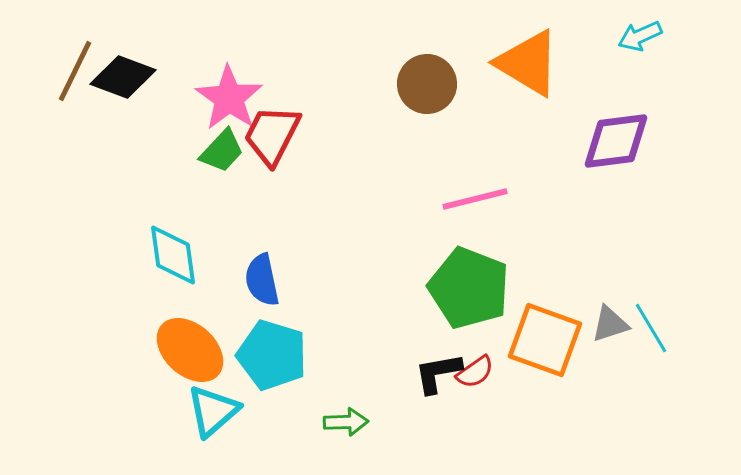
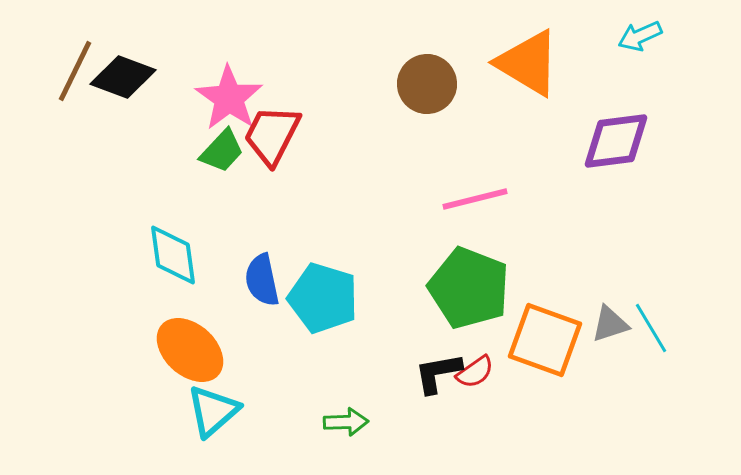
cyan pentagon: moved 51 px right, 57 px up
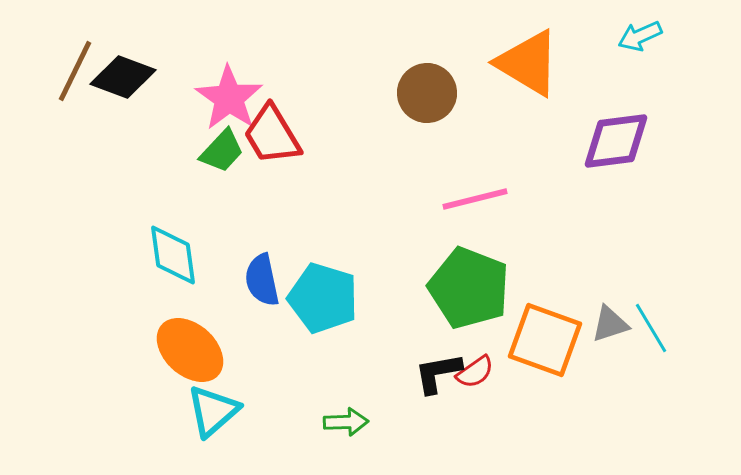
brown circle: moved 9 px down
red trapezoid: rotated 58 degrees counterclockwise
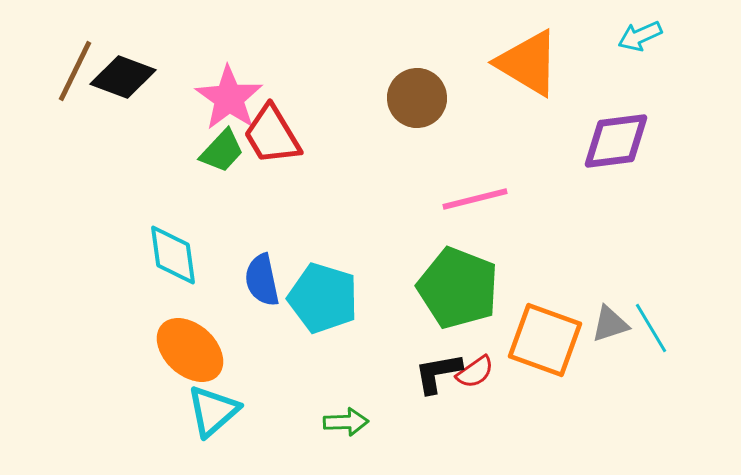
brown circle: moved 10 px left, 5 px down
green pentagon: moved 11 px left
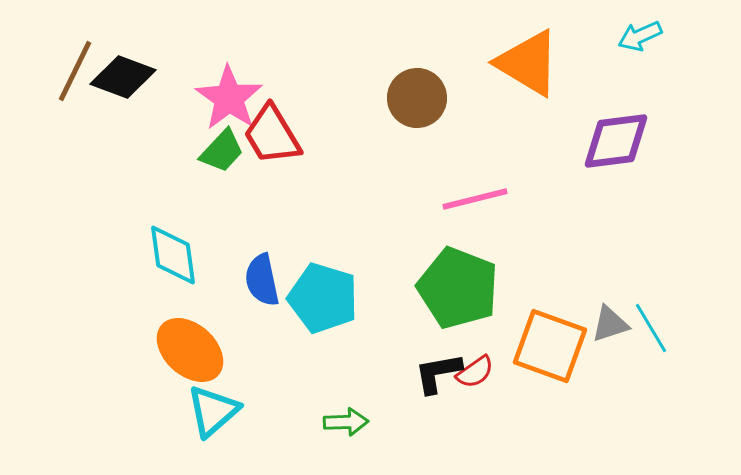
orange square: moved 5 px right, 6 px down
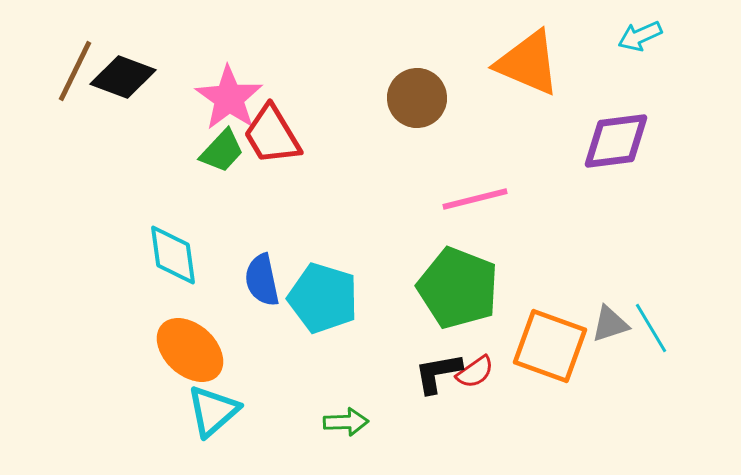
orange triangle: rotated 8 degrees counterclockwise
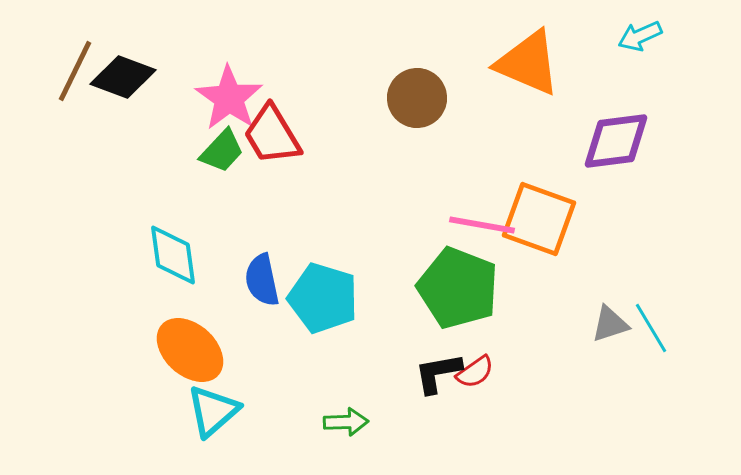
pink line: moved 7 px right, 26 px down; rotated 24 degrees clockwise
orange square: moved 11 px left, 127 px up
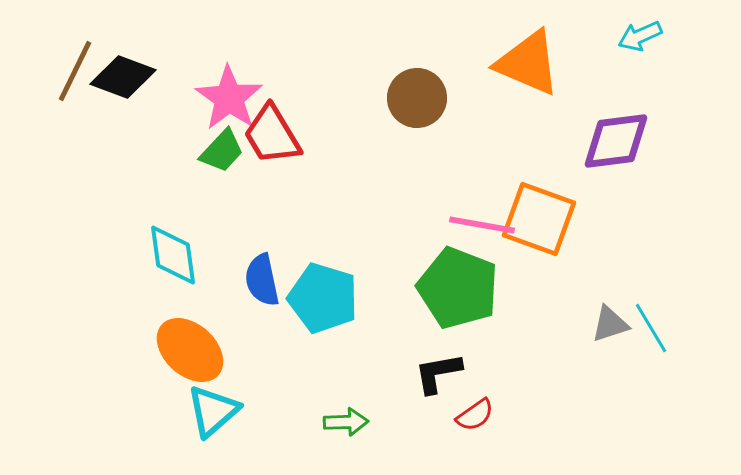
red semicircle: moved 43 px down
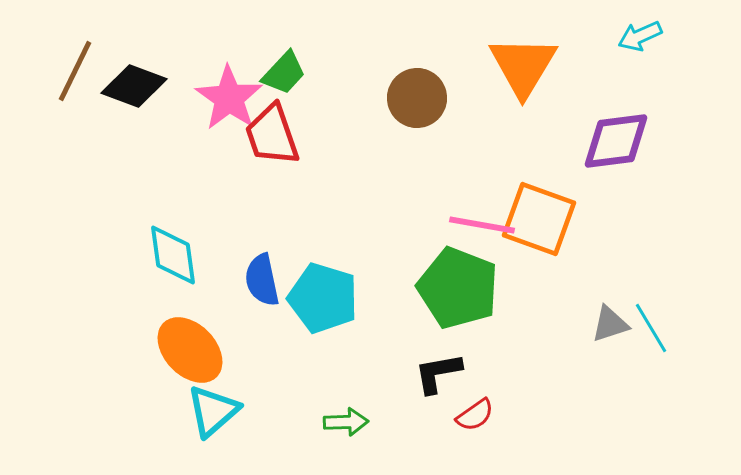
orange triangle: moved 5 px left, 3 px down; rotated 38 degrees clockwise
black diamond: moved 11 px right, 9 px down
red trapezoid: rotated 12 degrees clockwise
green trapezoid: moved 62 px right, 78 px up
orange ellipse: rotated 4 degrees clockwise
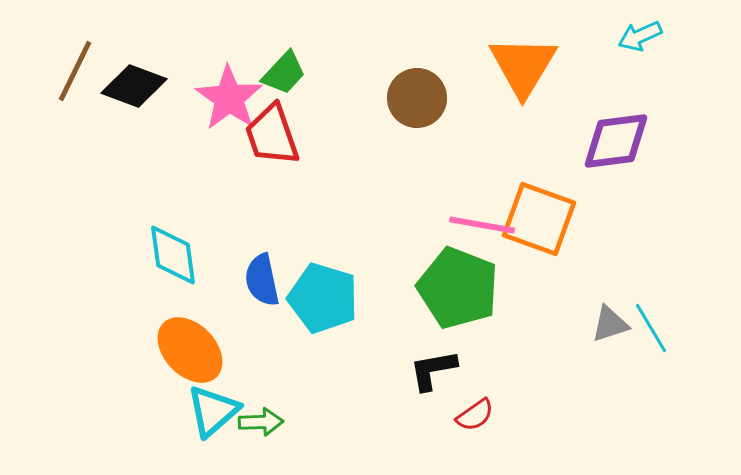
black L-shape: moved 5 px left, 3 px up
green arrow: moved 85 px left
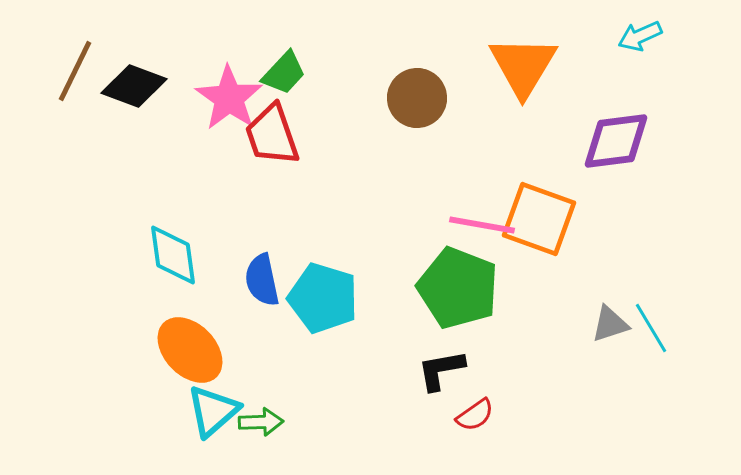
black L-shape: moved 8 px right
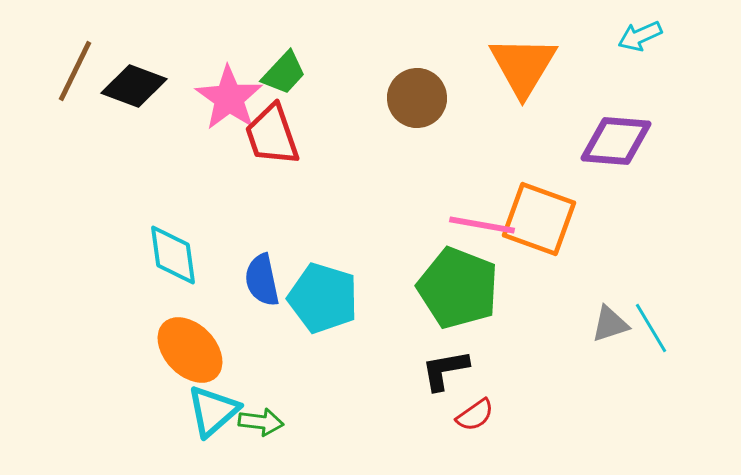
purple diamond: rotated 12 degrees clockwise
black L-shape: moved 4 px right
green arrow: rotated 9 degrees clockwise
